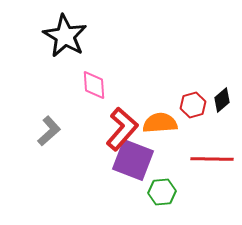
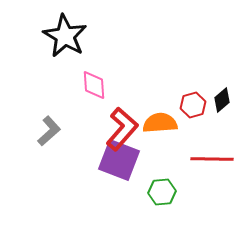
purple square: moved 14 px left
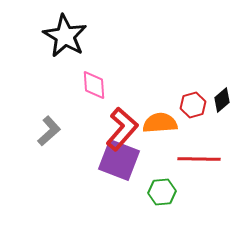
red line: moved 13 px left
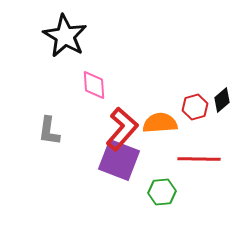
red hexagon: moved 2 px right, 2 px down
gray L-shape: rotated 140 degrees clockwise
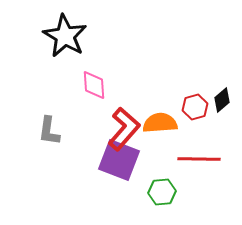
red L-shape: moved 2 px right
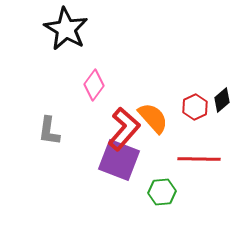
black star: moved 1 px right, 7 px up
pink diamond: rotated 40 degrees clockwise
red hexagon: rotated 10 degrees counterclockwise
orange semicircle: moved 7 px left, 5 px up; rotated 52 degrees clockwise
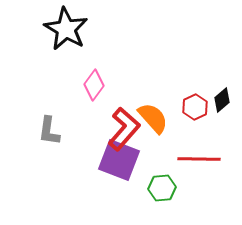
green hexagon: moved 4 px up
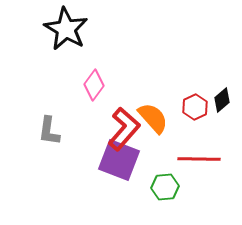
green hexagon: moved 3 px right, 1 px up
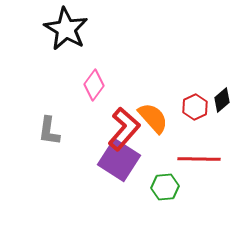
purple square: rotated 12 degrees clockwise
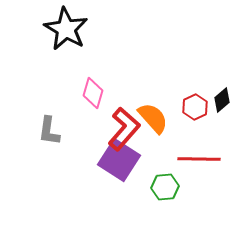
pink diamond: moved 1 px left, 8 px down; rotated 20 degrees counterclockwise
